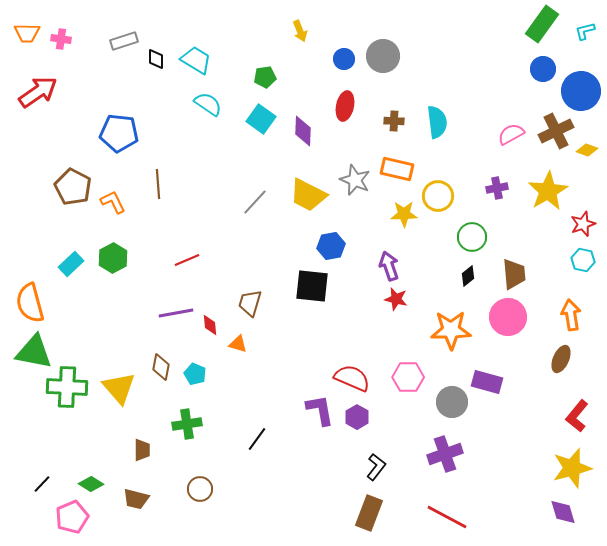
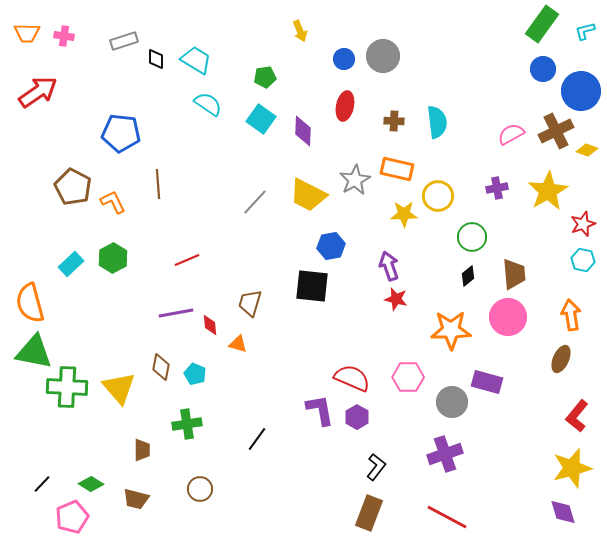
pink cross at (61, 39): moved 3 px right, 3 px up
blue pentagon at (119, 133): moved 2 px right
gray star at (355, 180): rotated 20 degrees clockwise
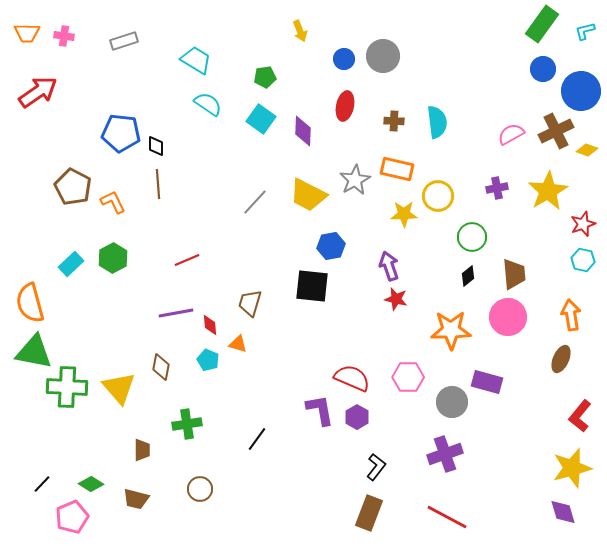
black diamond at (156, 59): moved 87 px down
cyan pentagon at (195, 374): moved 13 px right, 14 px up
red L-shape at (577, 416): moved 3 px right
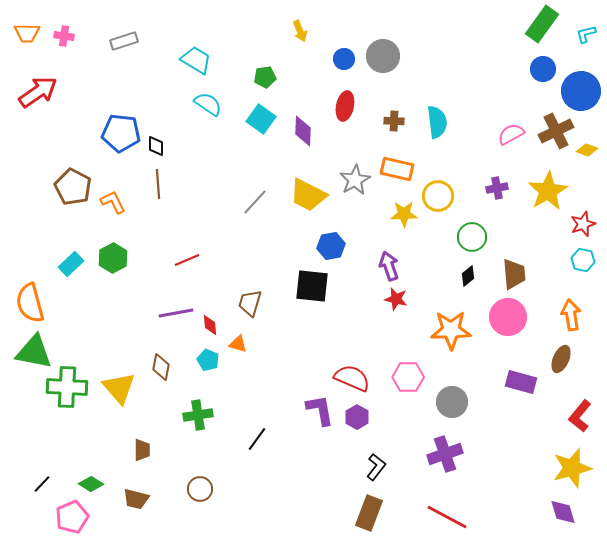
cyan L-shape at (585, 31): moved 1 px right, 3 px down
purple rectangle at (487, 382): moved 34 px right
green cross at (187, 424): moved 11 px right, 9 px up
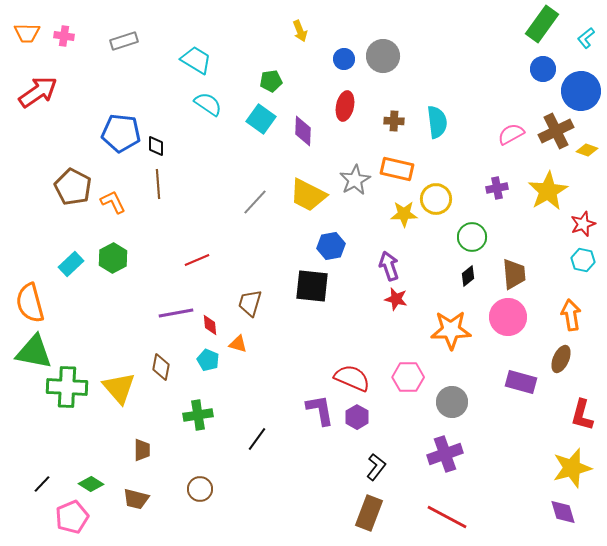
cyan L-shape at (586, 34): moved 4 px down; rotated 25 degrees counterclockwise
green pentagon at (265, 77): moved 6 px right, 4 px down
yellow circle at (438, 196): moved 2 px left, 3 px down
red line at (187, 260): moved 10 px right
red L-shape at (580, 416): moved 2 px right, 1 px up; rotated 24 degrees counterclockwise
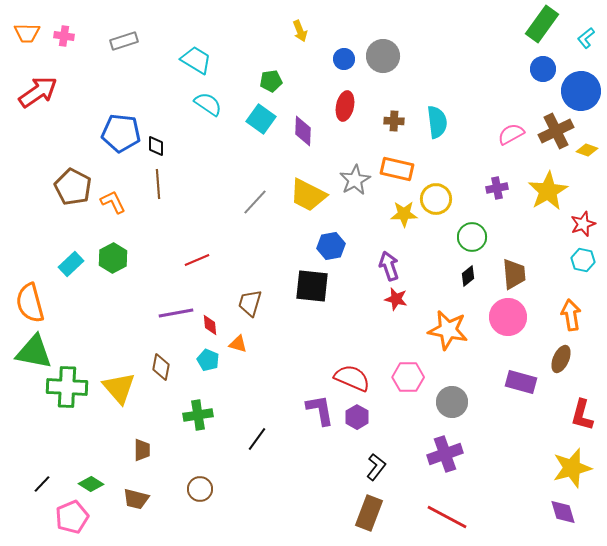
orange star at (451, 330): moved 3 px left; rotated 12 degrees clockwise
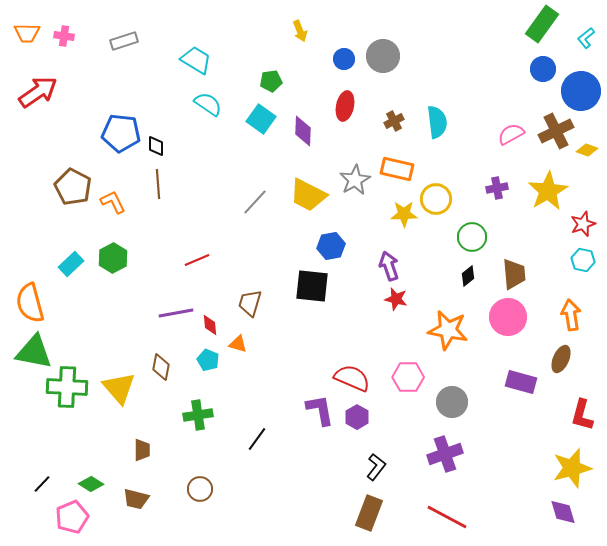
brown cross at (394, 121): rotated 30 degrees counterclockwise
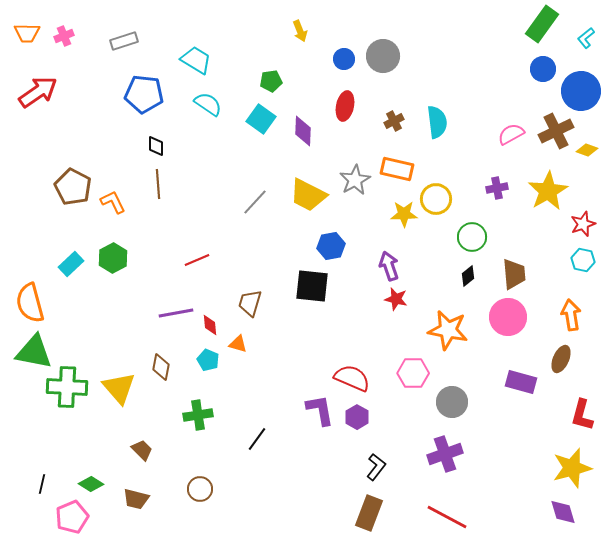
pink cross at (64, 36): rotated 30 degrees counterclockwise
blue pentagon at (121, 133): moved 23 px right, 39 px up
pink hexagon at (408, 377): moved 5 px right, 4 px up
brown trapezoid at (142, 450): rotated 45 degrees counterclockwise
black line at (42, 484): rotated 30 degrees counterclockwise
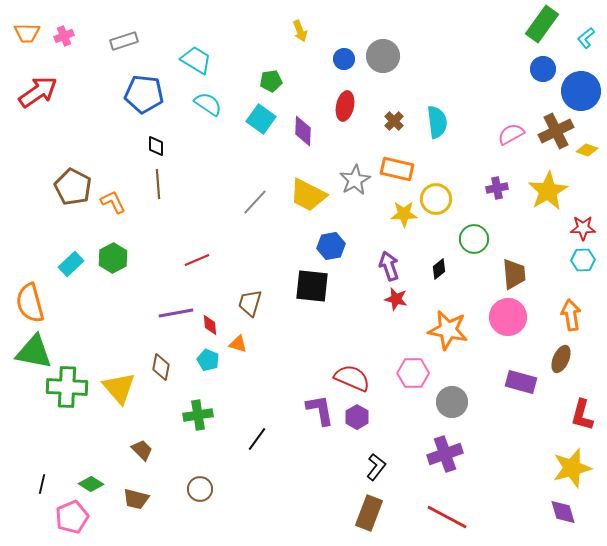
brown cross at (394, 121): rotated 18 degrees counterclockwise
red star at (583, 224): moved 4 px down; rotated 20 degrees clockwise
green circle at (472, 237): moved 2 px right, 2 px down
cyan hexagon at (583, 260): rotated 15 degrees counterclockwise
black diamond at (468, 276): moved 29 px left, 7 px up
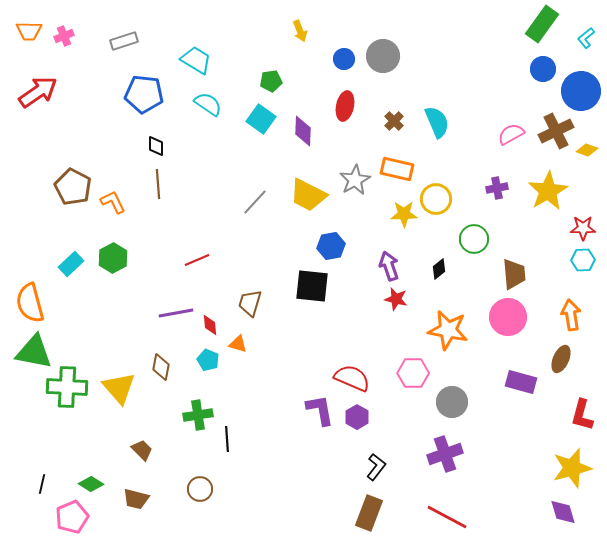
orange trapezoid at (27, 33): moved 2 px right, 2 px up
cyan semicircle at (437, 122): rotated 16 degrees counterclockwise
black line at (257, 439): moved 30 px left; rotated 40 degrees counterclockwise
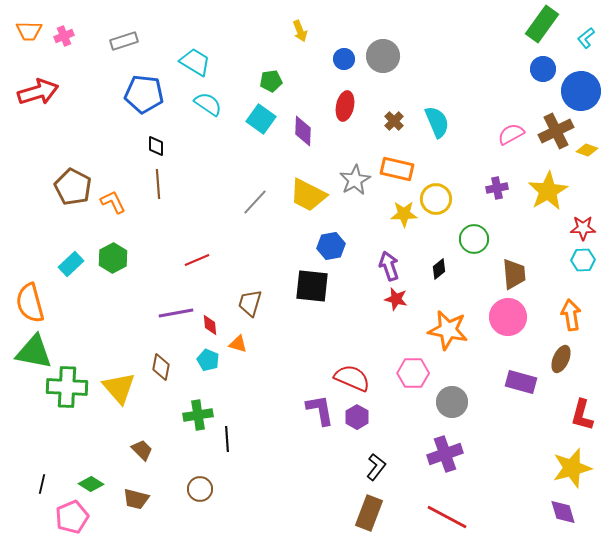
cyan trapezoid at (196, 60): moved 1 px left, 2 px down
red arrow at (38, 92): rotated 18 degrees clockwise
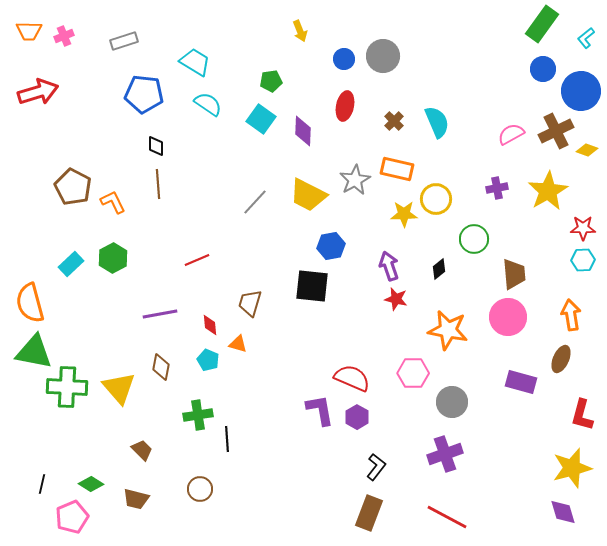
purple line at (176, 313): moved 16 px left, 1 px down
